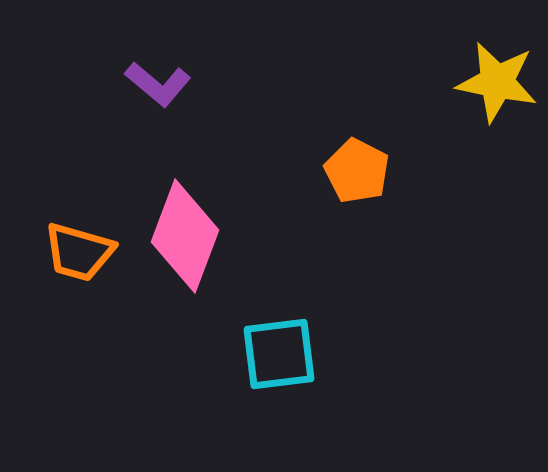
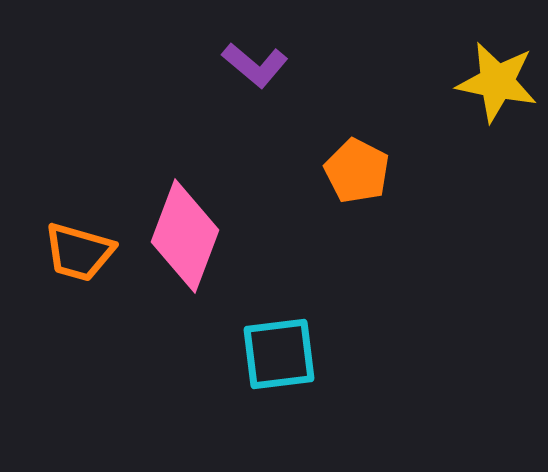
purple L-shape: moved 97 px right, 19 px up
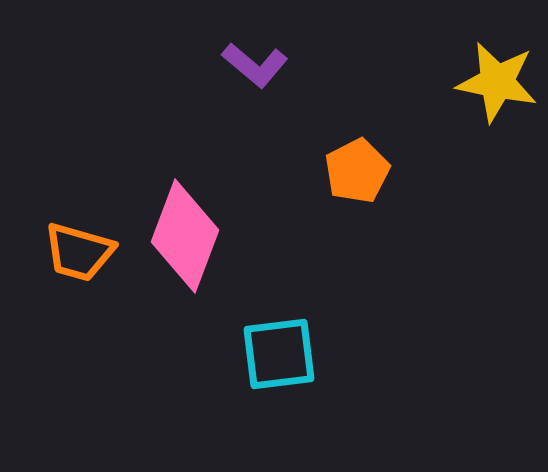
orange pentagon: rotated 18 degrees clockwise
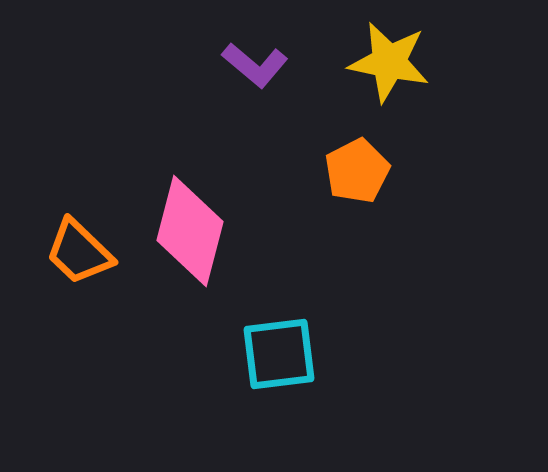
yellow star: moved 108 px left, 20 px up
pink diamond: moved 5 px right, 5 px up; rotated 6 degrees counterclockwise
orange trapezoid: rotated 28 degrees clockwise
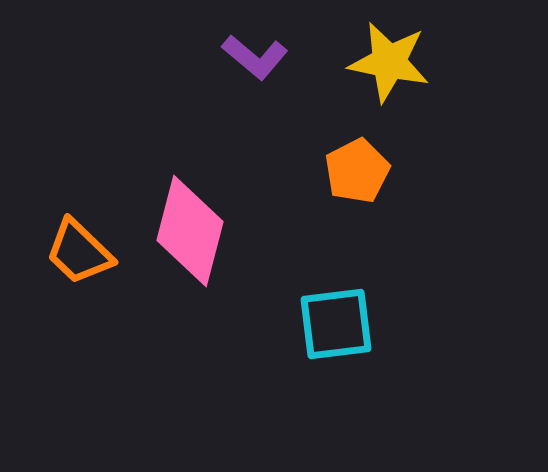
purple L-shape: moved 8 px up
cyan square: moved 57 px right, 30 px up
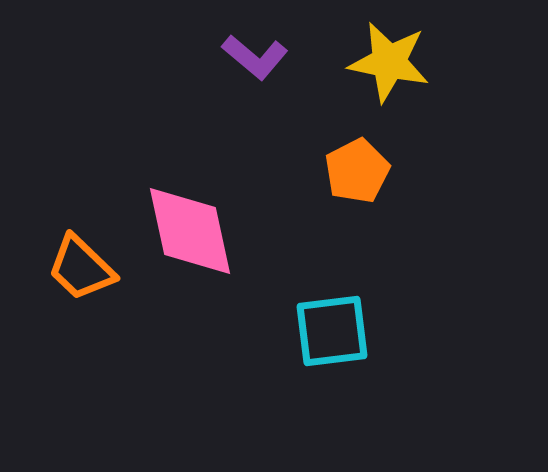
pink diamond: rotated 27 degrees counterclockwise
orange trapezoid: moved 2 px right, 16 px down
cyan square: moved 4 px left, 7 px down
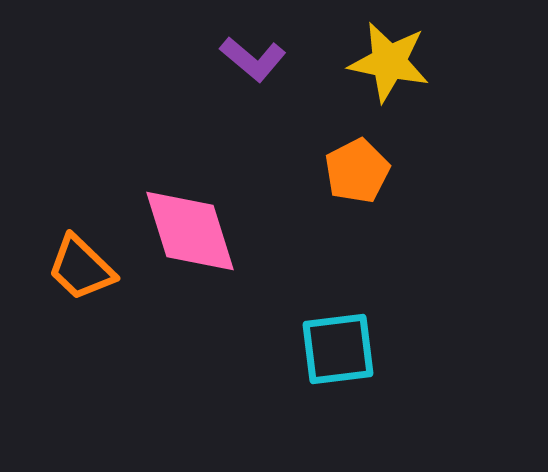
purple L-shape: moved 2 px left, 2 px down
pink diamond: rotated 5 degrees counterclockwise
cyan square: moved 6 px right, 18 px down
